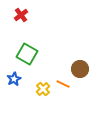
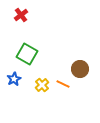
yellow cross: moved 1 px left, 4 px up
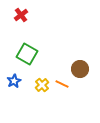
blue star: moved 2 px down
orange line: moved 1 px left
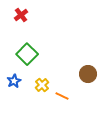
green square: rotated 15 degrees clockwise
brown circle: moved 8 px right, 5 px down
orange line: moved 12 px down
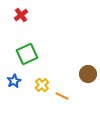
green square: rotated 20 degrees clockwise
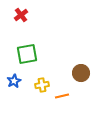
green square: rotated 15 degrees clockwise
brown circle: moved 7 px left, 1 px up
yellow cross: rotated 32 degrees clockwise
orange line: rotated 40 degrees counterclockwise
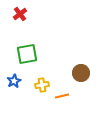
red cross: moved 1 px left, 1 px up
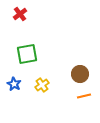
brown circle: moved 1 px left, 1 px down
blue star: moved 3 px down; rotated 16 degrees counterclockwise
yellow cross: rotated 24 degrees counterclockwise
orange line: moved 22 px right
